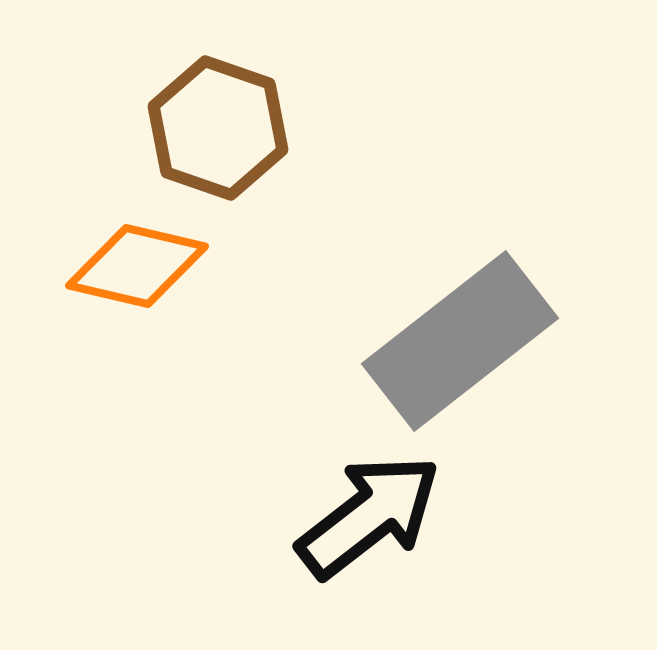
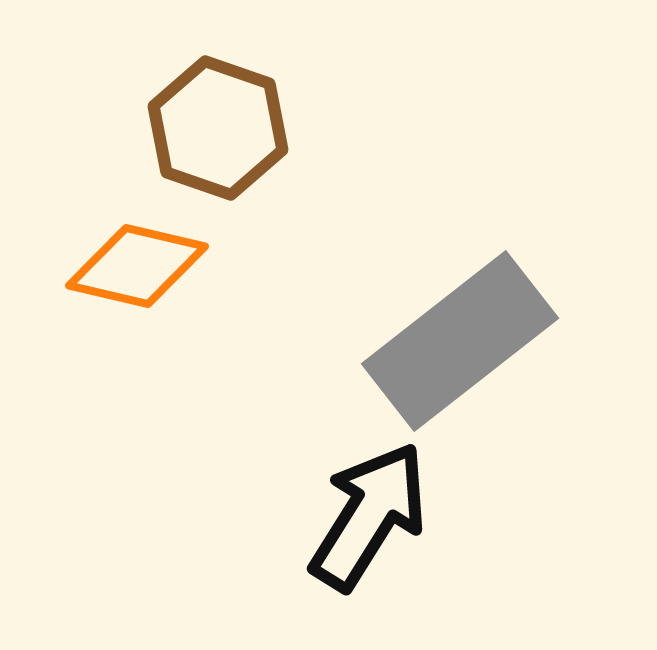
black arrow: rotated 20 degrees counterclockwise
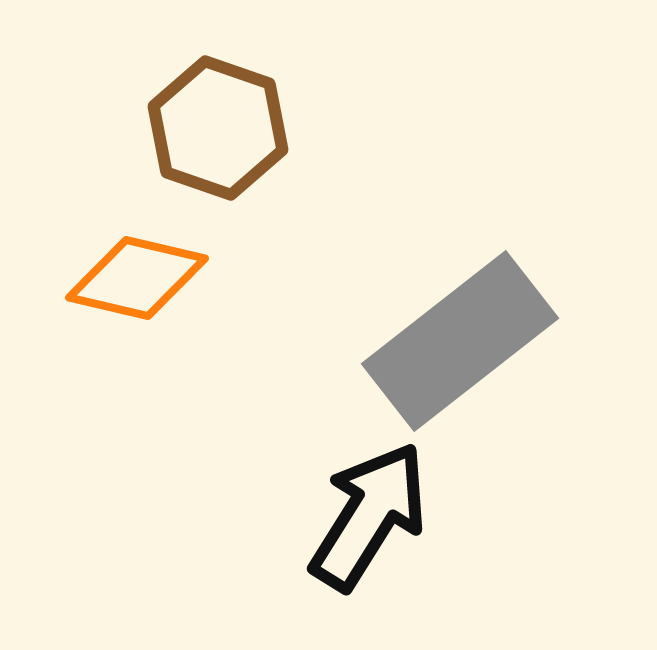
orange diamond: moved 12 px down
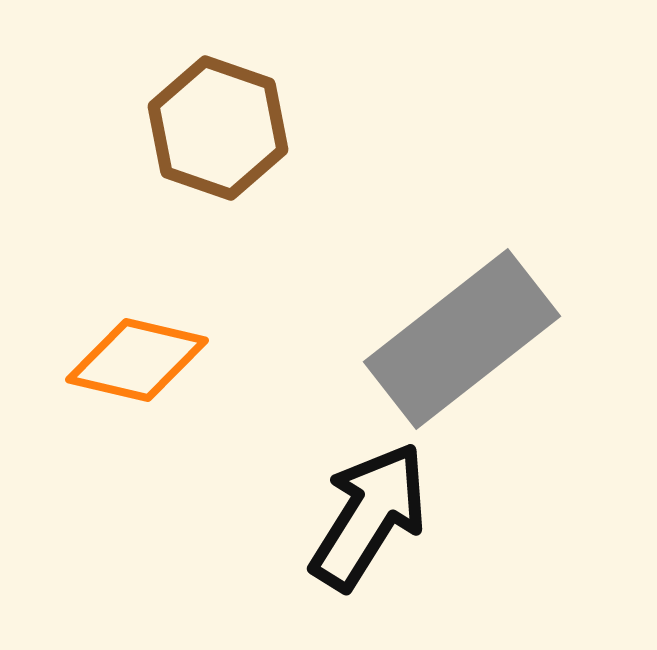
orange diamond: moved 82 px down
gray rectangle: moved 2 px right, 2 px up
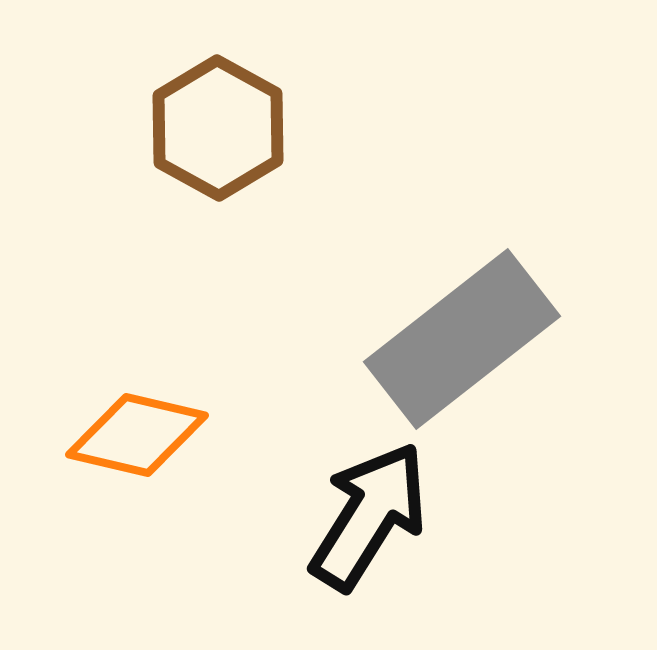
brown hexagon: rotated 10 degrees clockwise
orange diamond: moved 75 px down
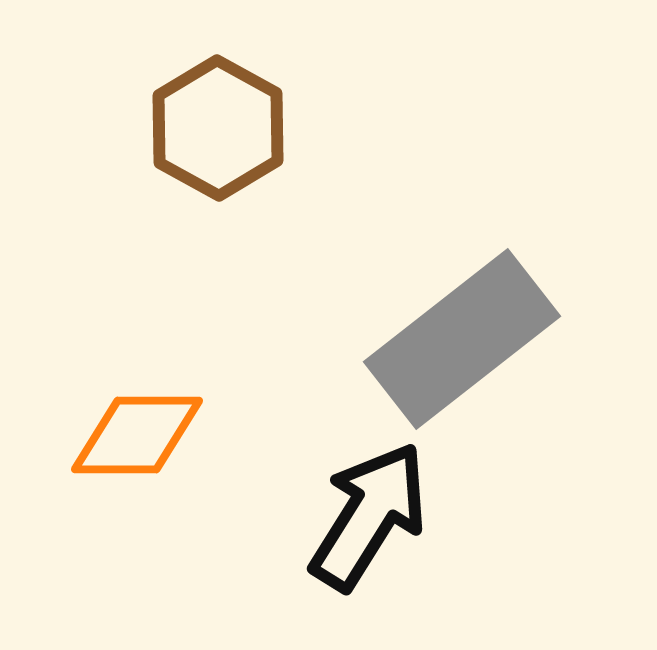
orange diamond: rotated 13 degrees counterclockwise
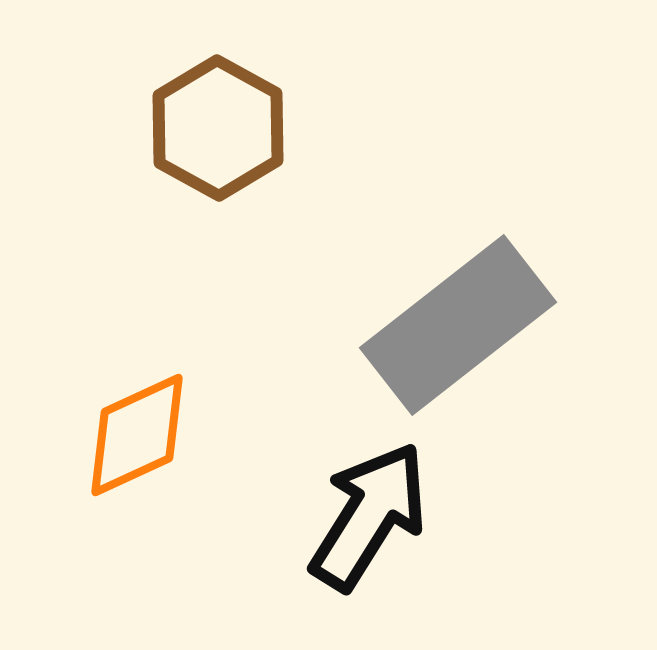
gray rectangle: moved 4 px left, 14 px up
orange diamond: rotated 25 degrees counterclockwise
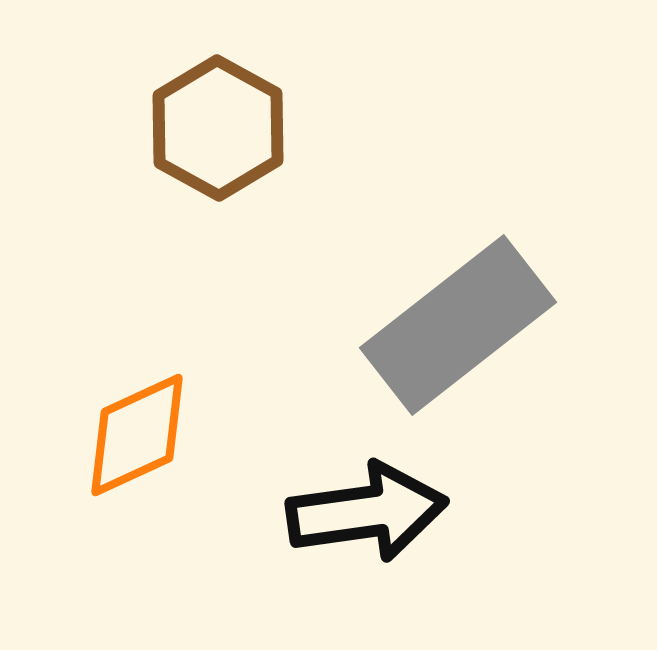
black arrow: moved 2 px left, 4 px up; rotated 50 degrees clockwise
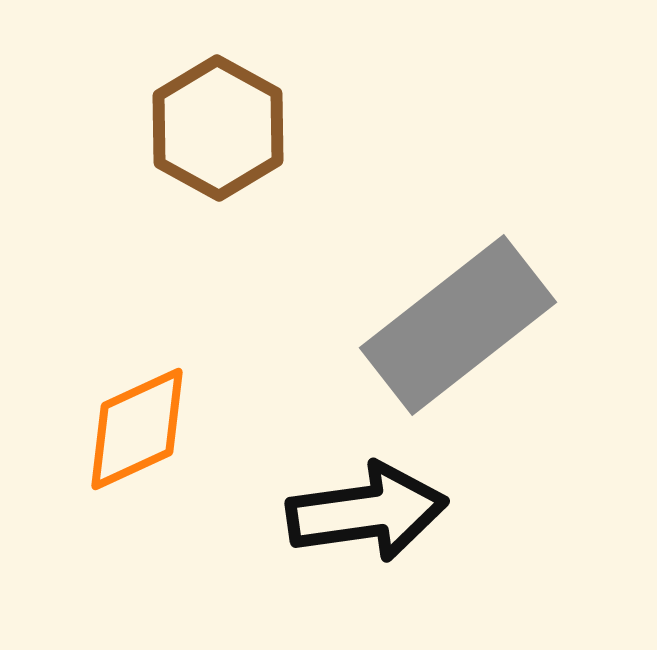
orange diamond: moved 6 px up
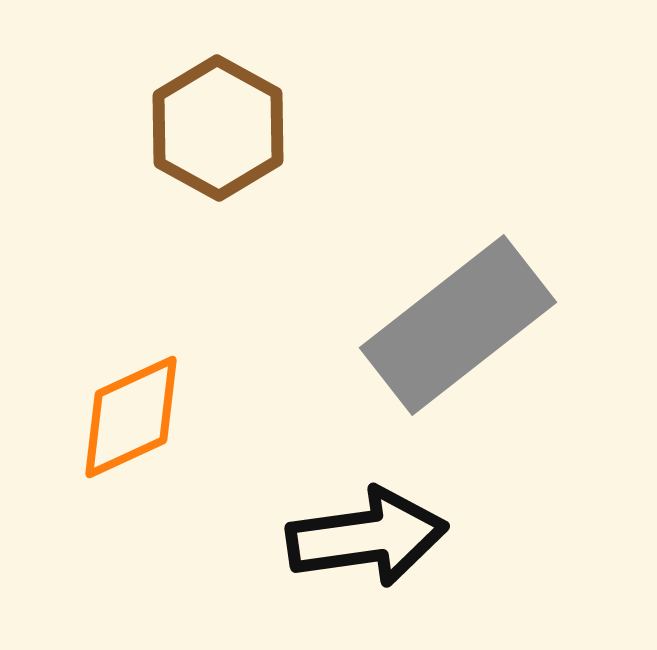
orange diamond: moved 6 px left, 12 px up
black arrow: moved 25 px down
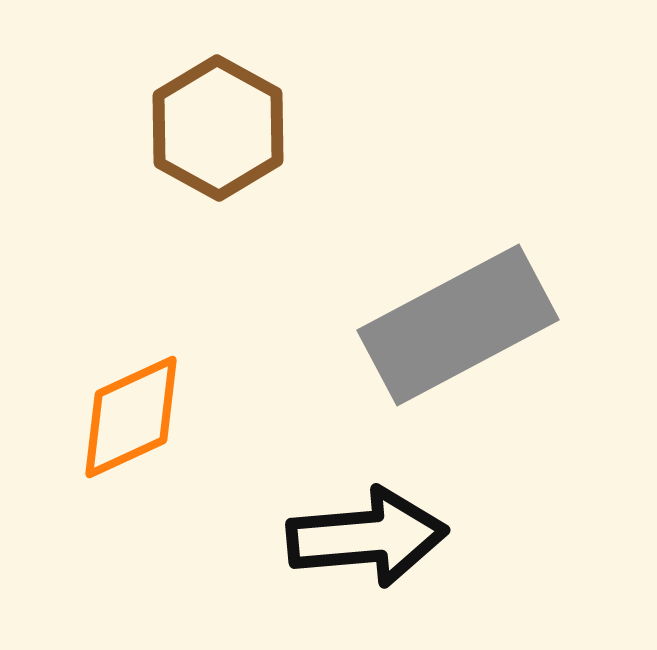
gray rectangle: rotated 10 degrees clockwise
black arrow: rotated 3 degrees clockwise
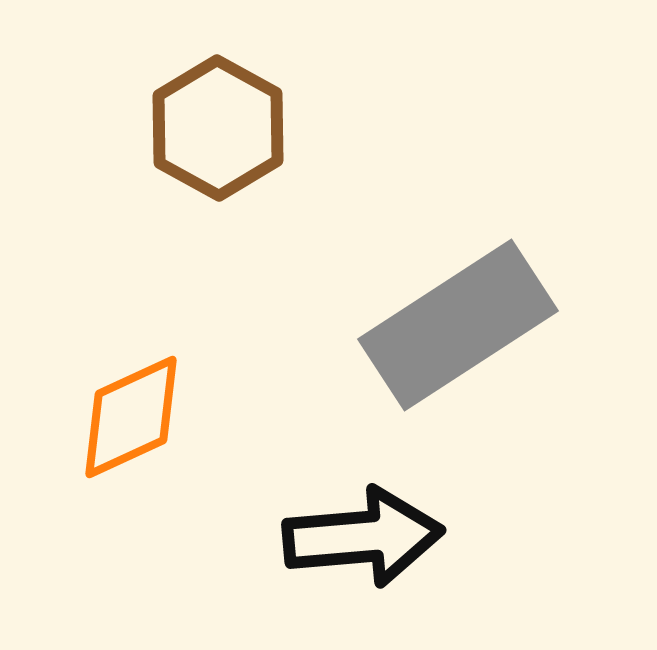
gray rectangle: rotated 5 degrees counterclockwise
black arrow: moved 4 px left
